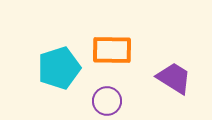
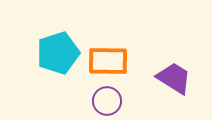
orange rectangle: moved 4 px left, 11 px down
cyan pentagon: moved 1 px left, 15 px up
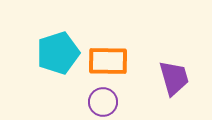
purple trapezoid: rotated 42 degrees clockwise
purple circle: moved 4 px left, 1 px down
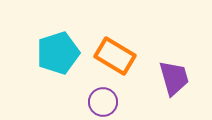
orange rectangle: moved 7 px right, 5 px up; rotated 30 degrees clockwise
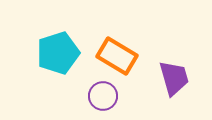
orange rectangle: moved 2 px right
purple circle: moved 6 px up
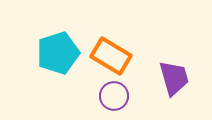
orange rectangle: moved 6 px left
purple circle: moved 11 px right
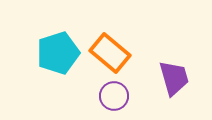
orange rectangle: moved 1 px left, 3 px up; rotated 9 degrees clockwise
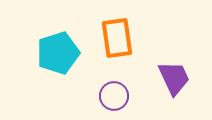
orange rectangle: moved 7 px right, 15 px up; rotated 42 degrees clockwise
purple trapezoid: rotated 9 degrees counterclockwise
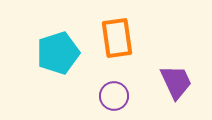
purple trapezoid: moved 2 px right, 4 px down
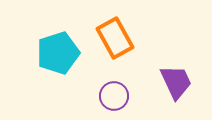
orange rectangle: moved 2 px left; rotated 21 degrees counterclockwise
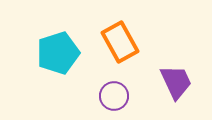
orange rectangle: moved 5 px right, 4 px down
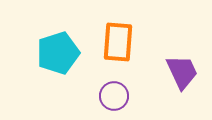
orange rectangle: moved 2 px left; rotated 33 degrees clockwise
purple trapezoid: moved 6 px right, 10 px up
